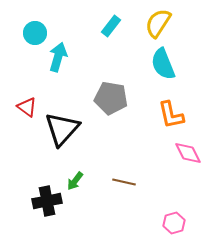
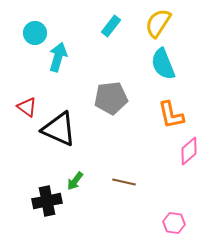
gray pentagon: rotated 16 degrees counterclockwise
black triangle: moved 3 px left; rotated 48 degrees counterclockwise
pink diamond: moved 1 px right, 2 px up; rotated 76 degrees clockwise
pink hexagon: rotated 25 degrees clockwise
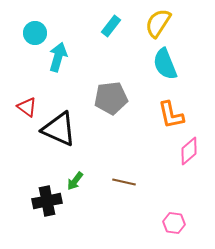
cyan semicircle: moved 2 px right
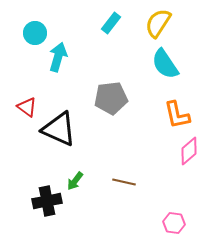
cyan rectangle: moved 3 px up
cyan semicircle: rotated 12 degrees counterclockwise
orange L-shape: moved 6 px right
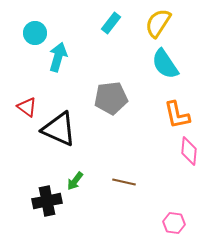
pink diamond: rotated 44 degrees counterclockwise
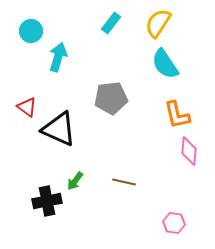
cyan circle: moved 4 px left, 2 px up
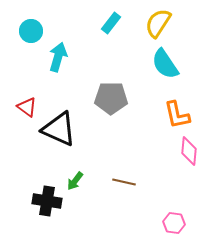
gray pentagon: rotated 8 degrees clockwise
black cross: rotated 20 degrees clockwise
